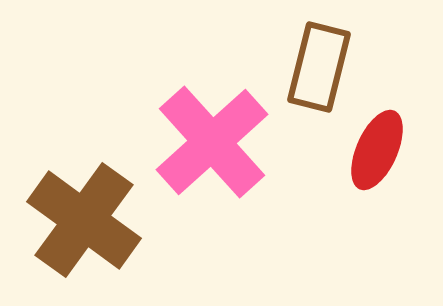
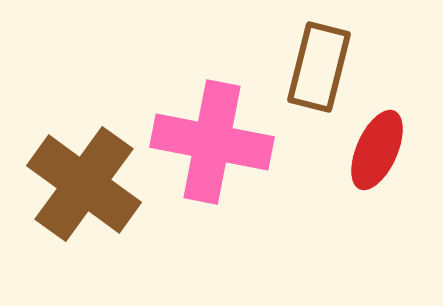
pink cross: rotated 37 degrees counterclockwise
brown cross: moved 36 px up
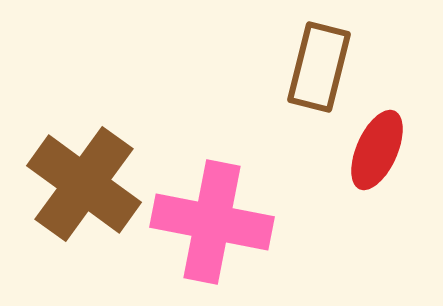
pink cross: moved 80 px down
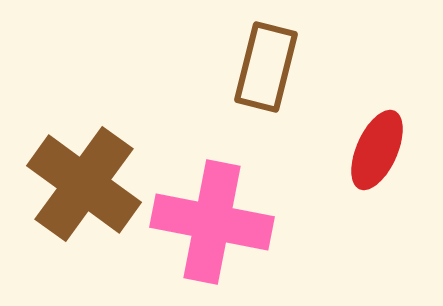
brown rectangle: moved 53 px left
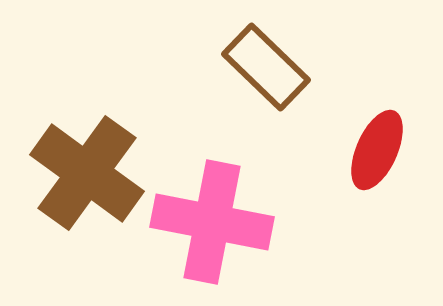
brown rectangle: rotated 60 degrees counterclockwise
brown cross: moved 3 px right, 11 px up
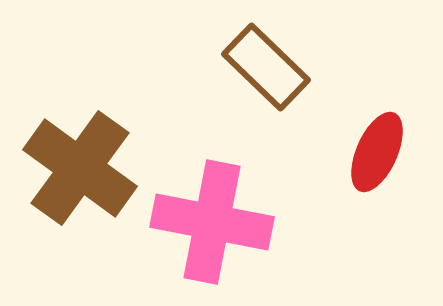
red ellipse: moved 2 px down
brown cross: moved 7 px left, 5 px up
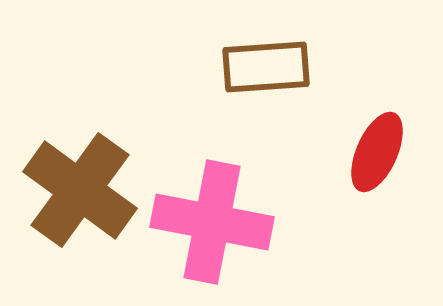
brown rectangle: rotated 48 degrees counterclockwise
brown cross: moved 22 px down
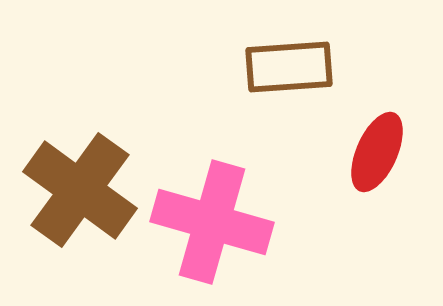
brown rectangle: moved 23 px right
pink cross: rotated 5 degrees clockwise
